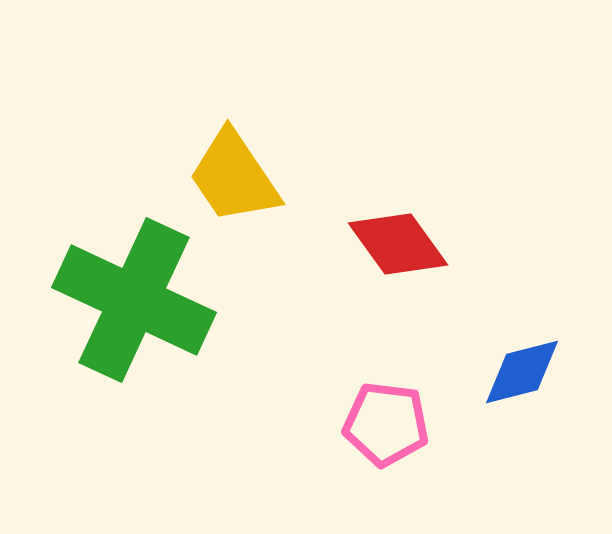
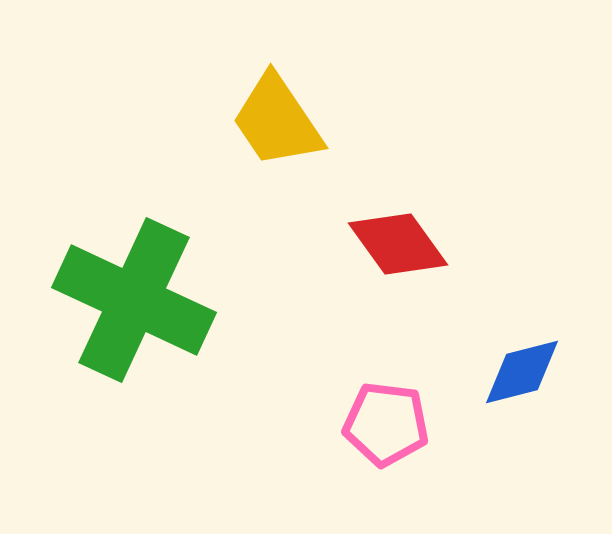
yellow trapezoid: moved 43 px right, 56 px up
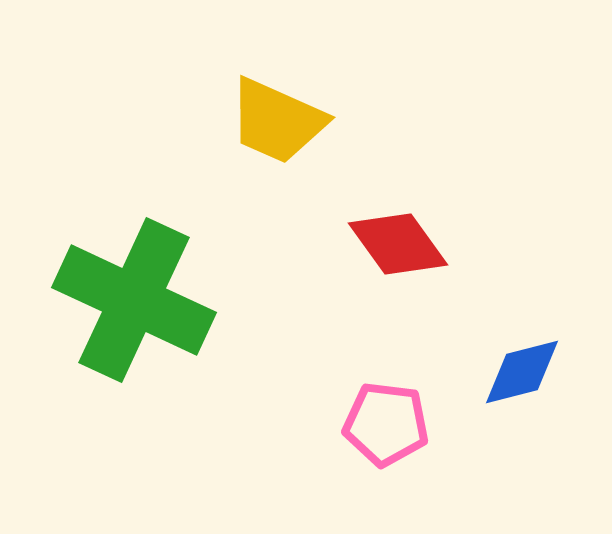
yellow trapezoid: rotated 32 degrees counterclockwise
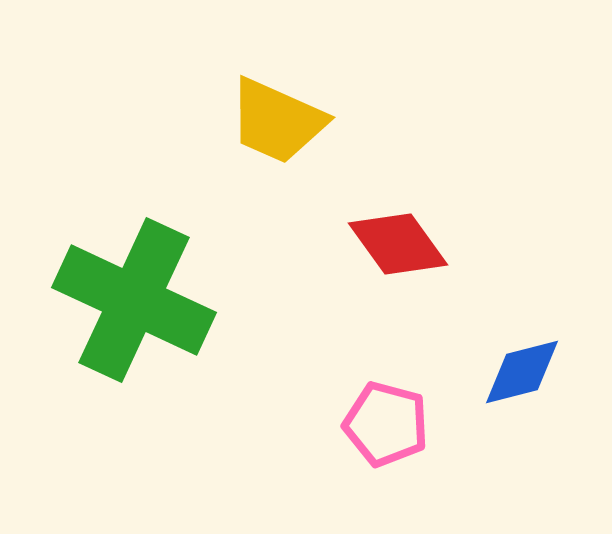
pink pentagon: rotated 8 degrees clockwise
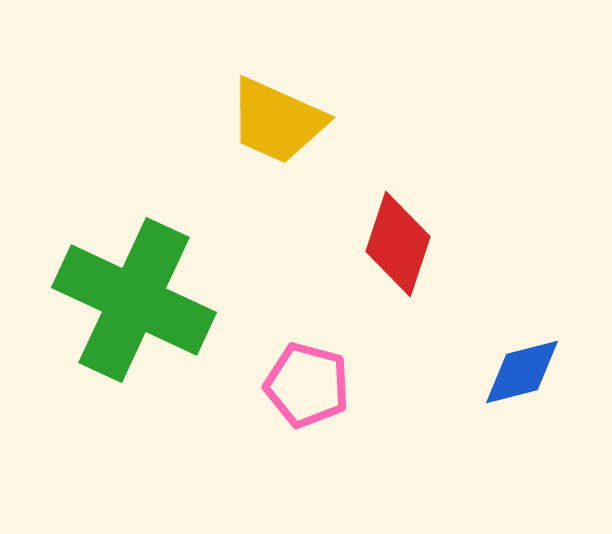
red diamond: rotated 54 degrees clockwise
pink pentagon: moved 79 px left, 39 px up
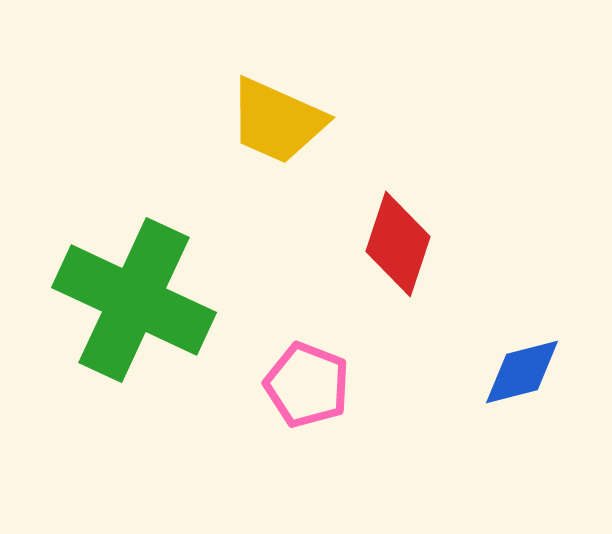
pink pentagon: rotated 6 degrees clockwise
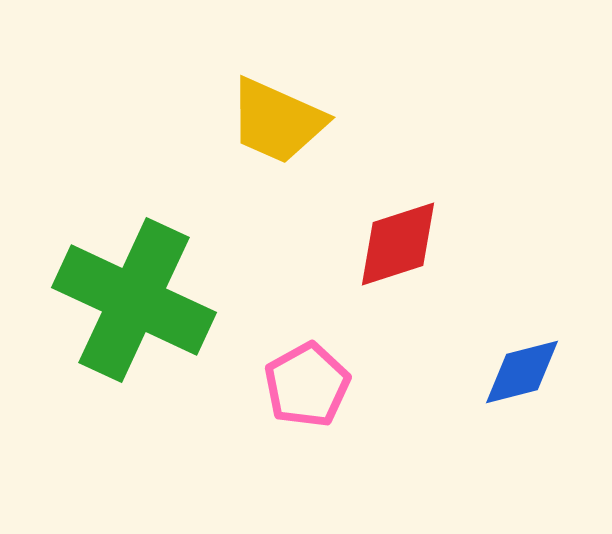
red diamond: rotated 54 degrees clockwise
pink pentagon: rotated 22 degrees clockwise
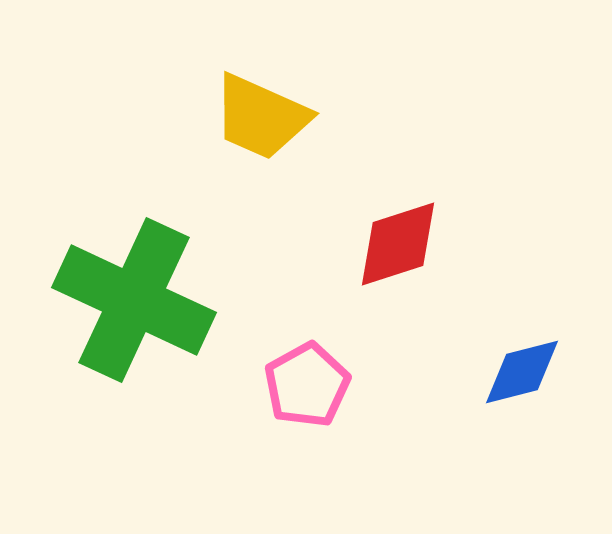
yellow trapezoid: moved 16 px left, 4 px up
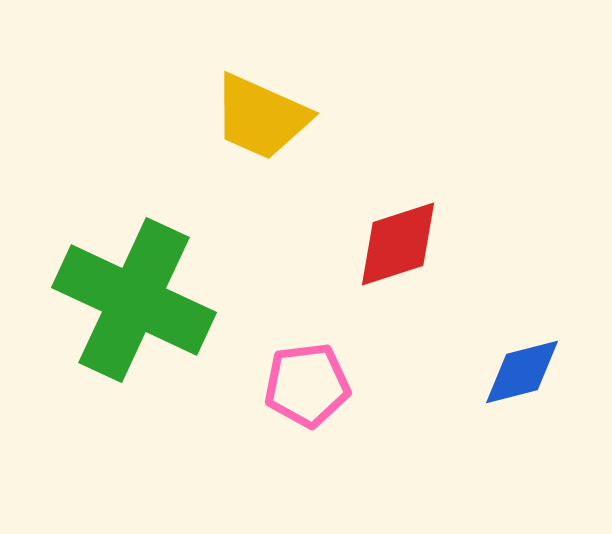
pink pentagon: rotated 22 degrees clockwise
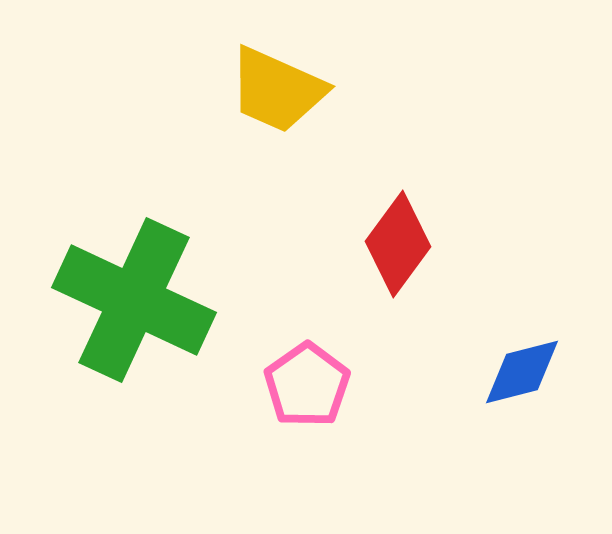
yellow trapezoid: moved 16 px right, 27 px up
red diamond: rotated 36 degrees counterclockwise
pink pentagon: rotated 28 degrees counterclockwise
